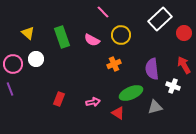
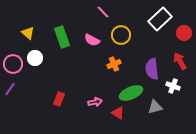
white circle: moved 1 px left, 1 px up
red arrow: moved 4 px left, 4 px up
purple line: rotated 56 degrees clockwise
pink arrow: moved 2 px right
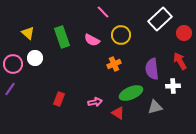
white cross: rotated 24 degrees counterclockwise
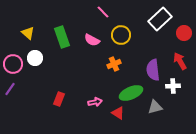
purple semicircle: moved 1 px right, 1 px down
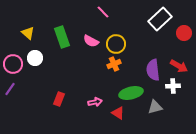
yellow circle: moved 5 px left, 9 px down
pink semicircle: moved 1 px left, 1 px down
red arrow: moved 1 px left, 5 px down; rotated 150 degrees clockwise
green ellipse: rotated 10 degrees clockwise
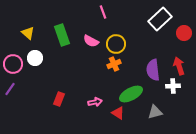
pink line: rotated 24 degrees clockwise
green rectangle: moved 2 px up
red arrow: rotated 138 degrees counterclockwise
green ellipse: moved 1 px down; rotated 15 degrees counterclockwise
gray triangle: moved 5 px down
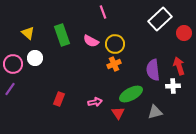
yellow circle: moved 1 px left
red triangle: rotated 24 degrees clockwise
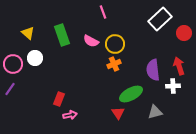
pink arrow: moved 25 px left, 13 px down
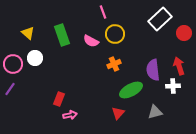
yellow circle: moved 10 px up
green ellipse: moved 4 px up
red triangle: rotated 16 degrees clockwise
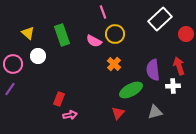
red circle: moved 2 px right, 1 px down
pink semicircle: moved 3 px right
white circle: moved 3 px right, 2 px up
orange cross: rotated 24 degrees counterclockwise
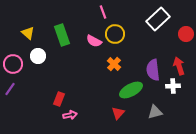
white rectangle: moved 2 px left
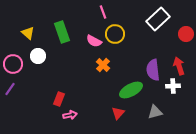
green rectangle: moved 3 px up
orange cross: moved 11 px left, 1 px down
